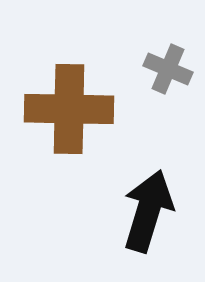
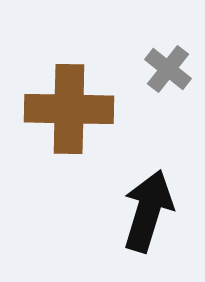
gray cross: rotated 15 degrees clockwise
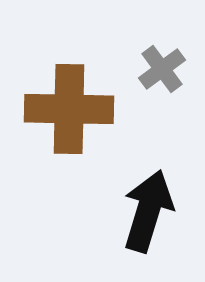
gray cross: moved 6 px left; rotated 15 degrees clockwise
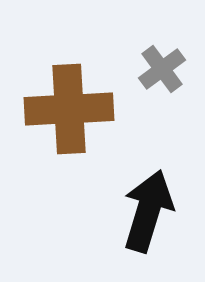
brown cross: rotated 4 degrees counterclockwise
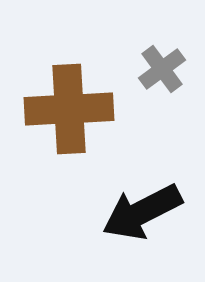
black arrow: moved 6 px left, 1 px down; rotated 134 degrees counterclockwise
